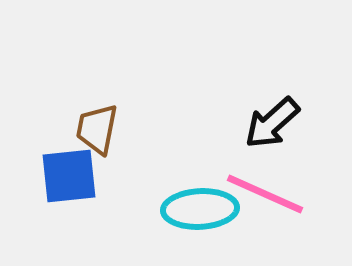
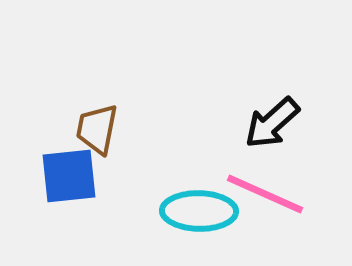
cyan ellipse: moved 1 px left, 2 px down; rotated 4 degrees clockwise
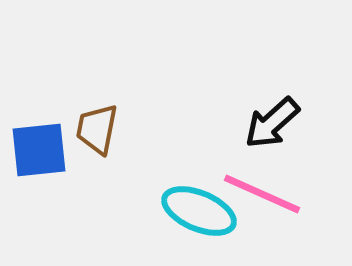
blue square: moved 30 px left, 26 px up
pink line: moved 3 px left
cyan ellipse: rotated 22 degrees clockwise
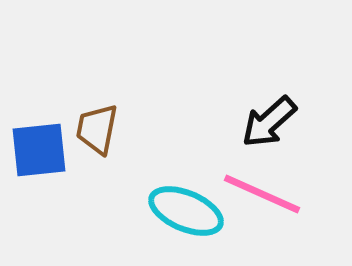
black arrow: moved 3 px left, 1 px up
cyan ellipse: moved 13 px left
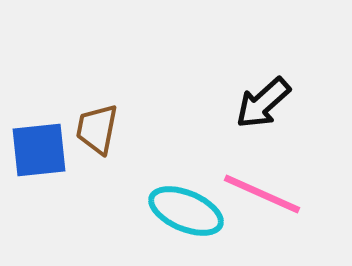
black arrow: moved 6 px left, 19 px up
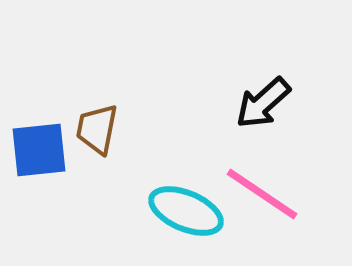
pink line: rotated 10 degrees clockwise
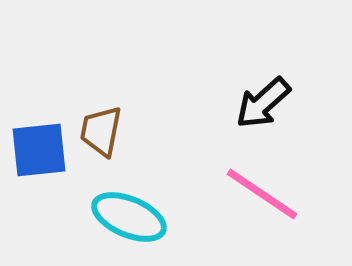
brown trapezoid: moved 4 px right, 2 px down
cyan ellipse: moved 57 px left, 6 px down
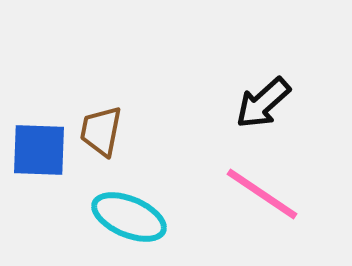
blue square: rotated 8 degrees clockwise
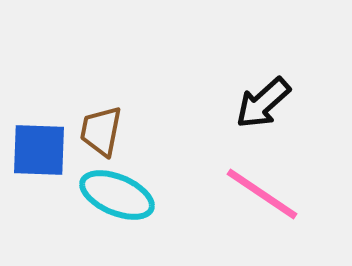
cyan ellipse: moved 12 px left, 22 px up
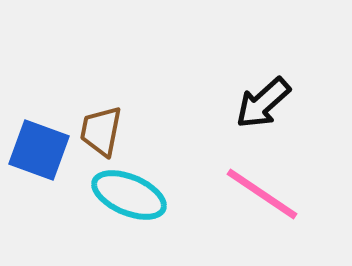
blue square: rotated 18 degrees clockwise
cyan ellipse: moved 12 px right
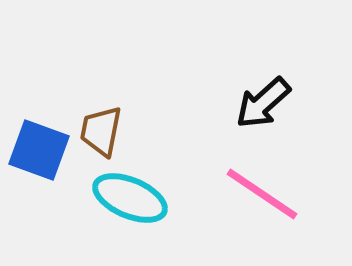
cyan ellipse: moved 1 px right, 3 px down
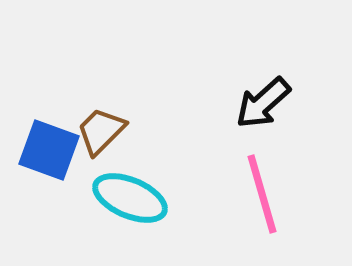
brown trapezoid: rotated 34 degrees clockwise
blue square: moved 10 px right
pink line: rotated 40 degrees clockwise
